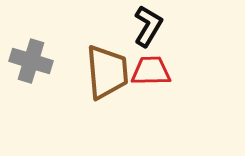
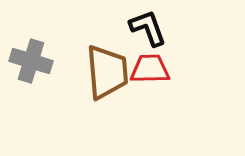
black L-shape: moved 2 px down; rotated 51 degrees counterclockwise
red trapezoid: moved 1 px left, 2 px up
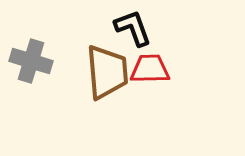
black L-shape: moved 15 px left
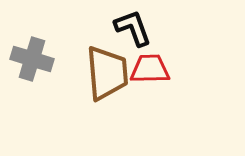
gray cross: moved 1 px right, 2 px up
brown trapezoid: moved 1 px down
